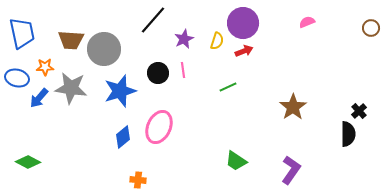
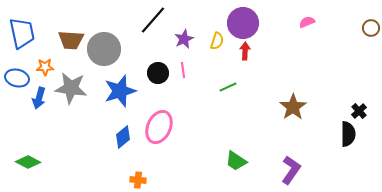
red arrow: moved 1 px right; rotated 66 degrees counterclockwise
blue arrow: rotated 25 degrees counterclockwise
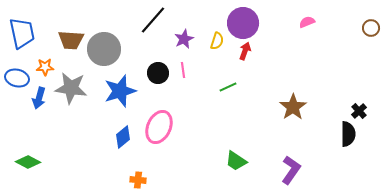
red arrow: rotated 18 degrees clockwise
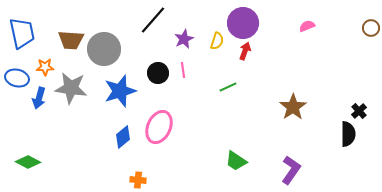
pink semicircle: moved 4 px down
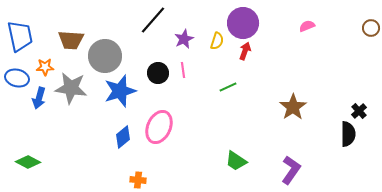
blue trapezoid: moved 2 px left, 3 px down
gray circle: moved 1 px right, 7 px down
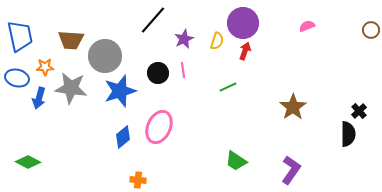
brown circle: moved 2 px down
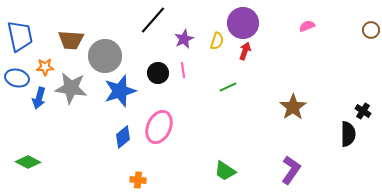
black cross: moved 4 px right; rotated 14 degrees counterclockwise
green trapezoid: moved 11 px left, 10 px down
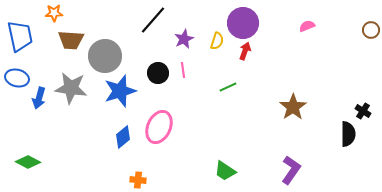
orange star: moved 9 px right, 54 px up
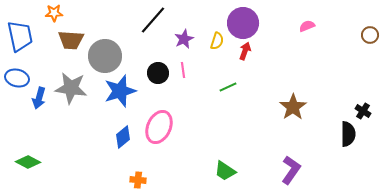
brown circle: moved 1 px left, 5 px down
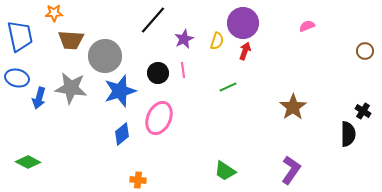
brown circle: moved 5 px left, 16 px down
pink ellipse: moved 9 px up
blue diamond: moved 1 px left, 3 px up
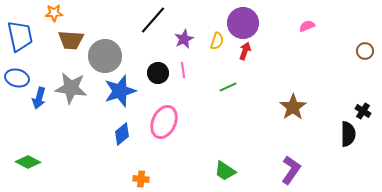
pink ellipse: moved 5 px right, 4 px down
orange cross: moved 3 px right, 1 px up
